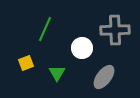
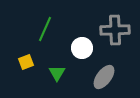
yellow square: moved 1 px up
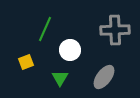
white circle: moved 12 px left, 2 px down
green triangle: moved 3 px right, 5 px down
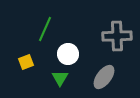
gray cross: moved 2 px right, 6 px down
white circle: moved 2 px left, 4 px down
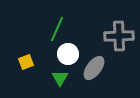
green line: moved 12 px right
gray cross: moved 2 px right
gray ellipse: moved 10 px left, 9 px up
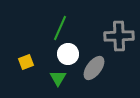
green line: moved 3 px right, 1 px up
green triangle: moved 2 px left
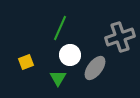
gray cross: moved 1 px right, 1 px down; rotated 16 degrees counterclockwise
white circle: moved 2 px right, 1 px down
gray ellipse: moved 1 px right
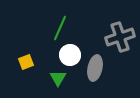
gray ellipse: rotated 25 degrees counterclockwise
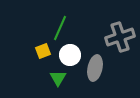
yellow square: moved 17 px right, 11 px up
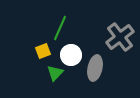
gray cross: rotated 20 degrees counterclockwise
white circle: moved 1 px right
green triangle: moved 3 px left, 5 px up; rotated 12 degrees clockwise
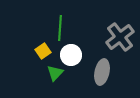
green line: rotated 20 degrees counterclockwise
yellow square: rotated 14 degrees counterclockwise
gray ellipse: moved 7 px right, 4 px down
